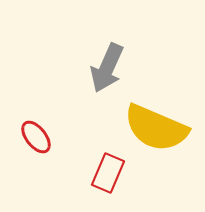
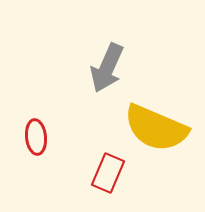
red ellipse: rotated 32 degrees clockwise
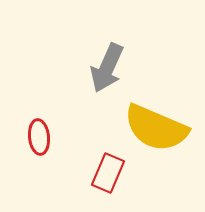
red ellipse: moved 3 px right
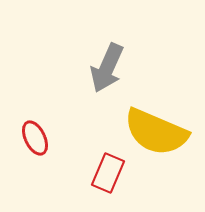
yellow semicircle: moved 4 px down
red ellipse: moved 4 px left, 1 px down; rotated 20 degrees counterclockwise
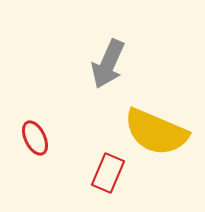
gray arrow: moved 1 px right, 4 px up
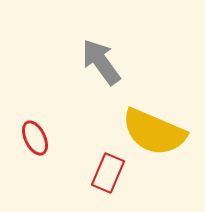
gray arrow: moved 7 px left, 2 px up; rotated 120 degrees clockwise
yellow semicircle: moved 2 px left
